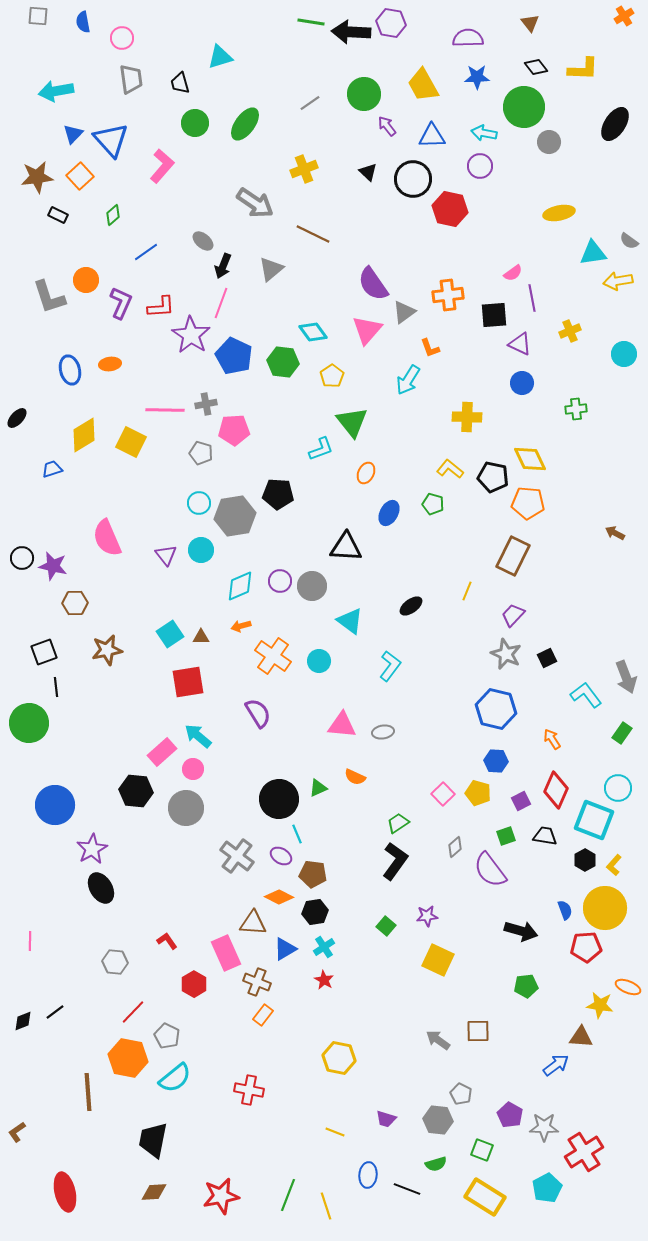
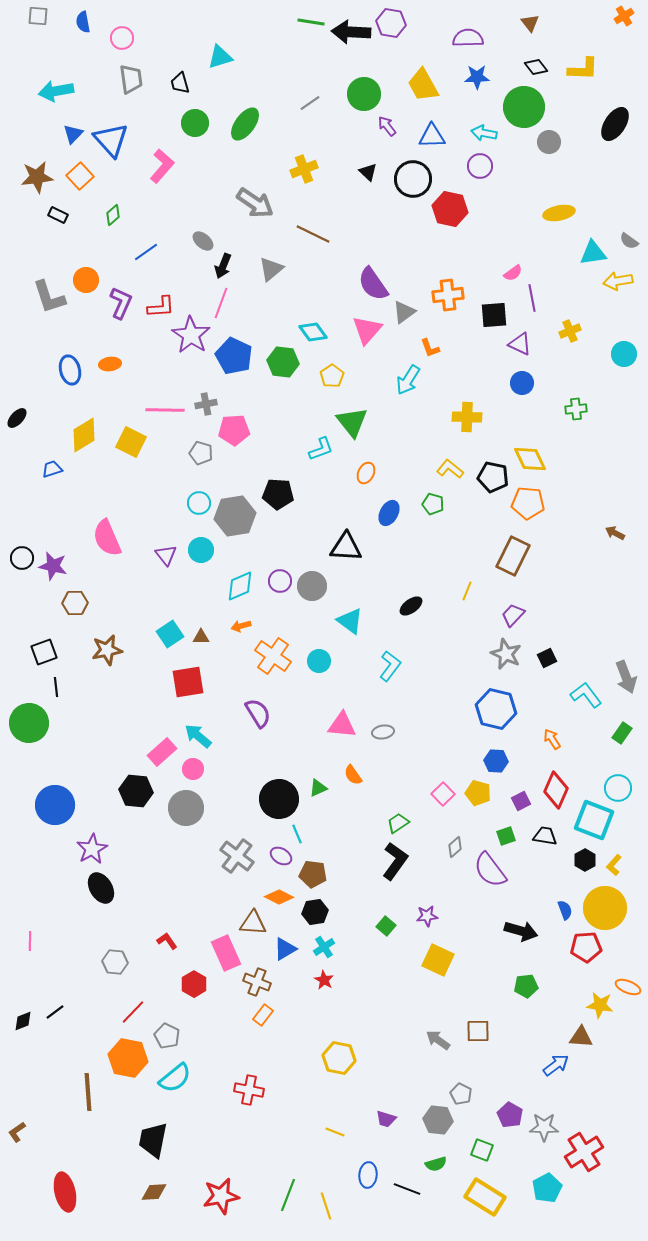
orange semicircle at (355, 777): moved 2 px left, 2 px up; rotated 30 degrees clockwise
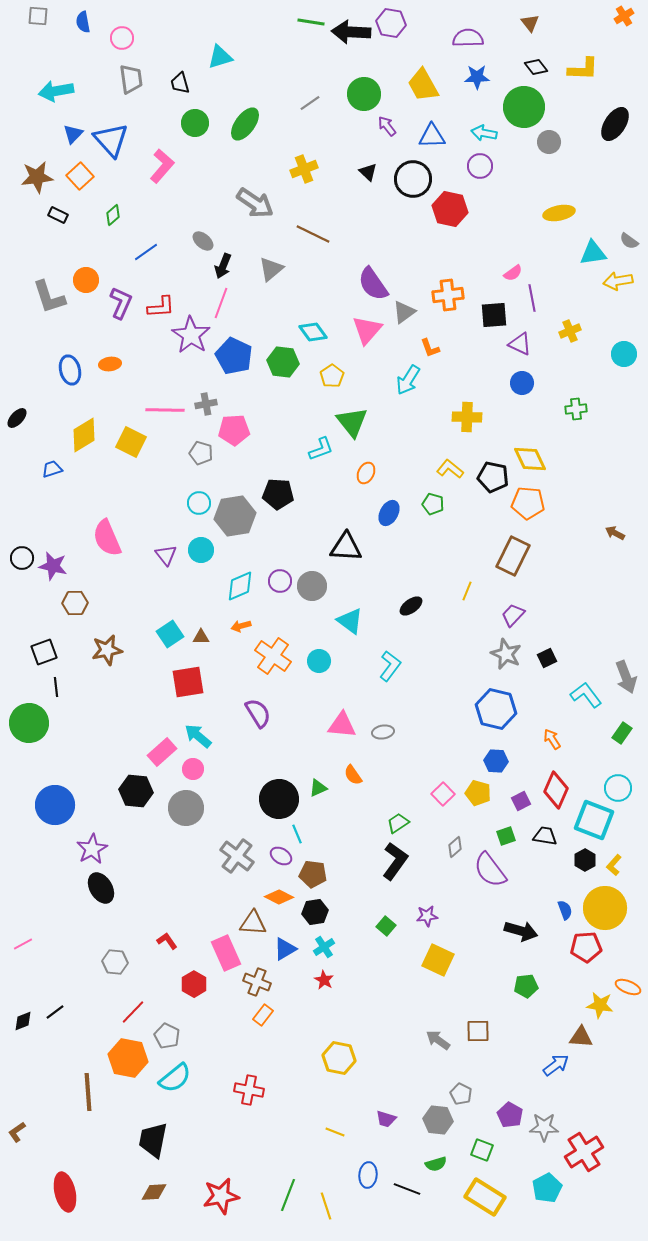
pink line at (30, 941): moved 7 px left, 3 px down; rotated 60 degrees clockwise
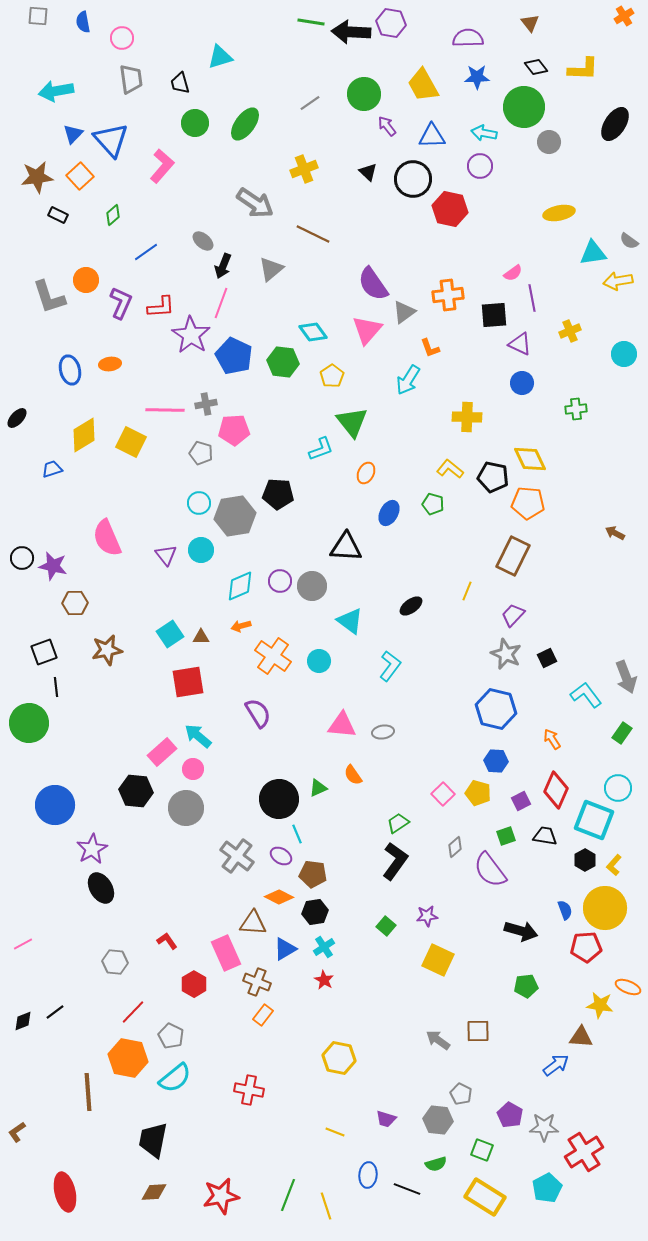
gray pentagon at (167, 1036): moved 4 px right
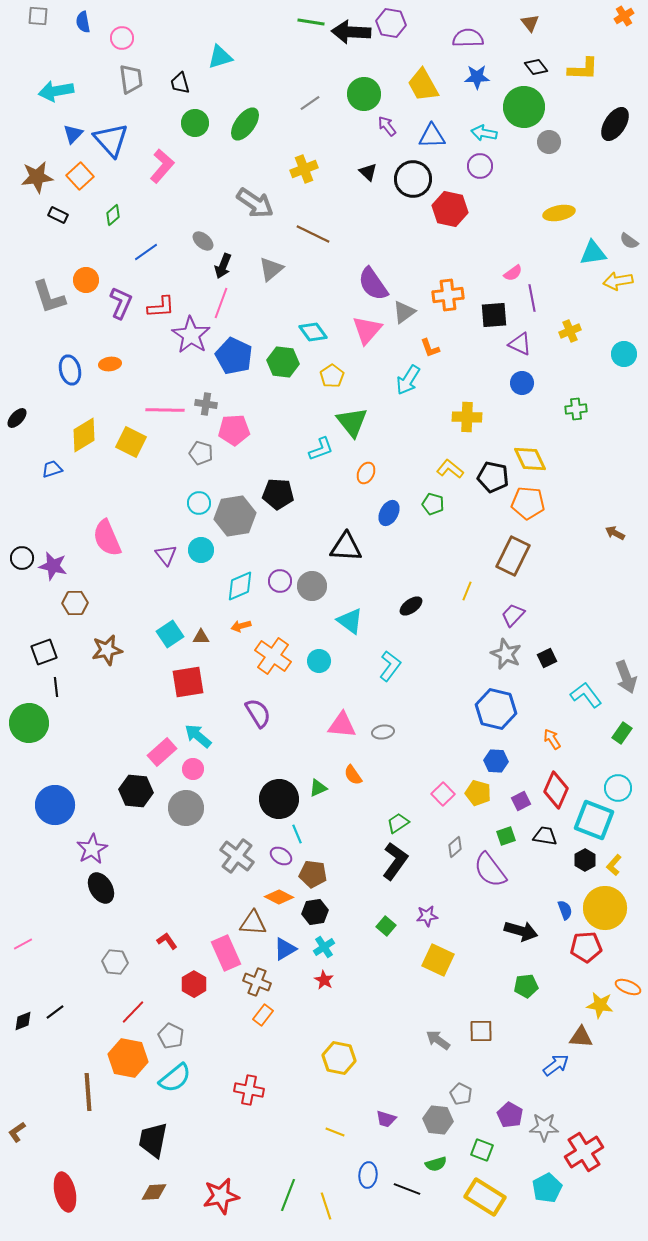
gray cross at (206, 404): rotated 20 degrees clockwise
brown square at (478, 1031): moved 3 px right
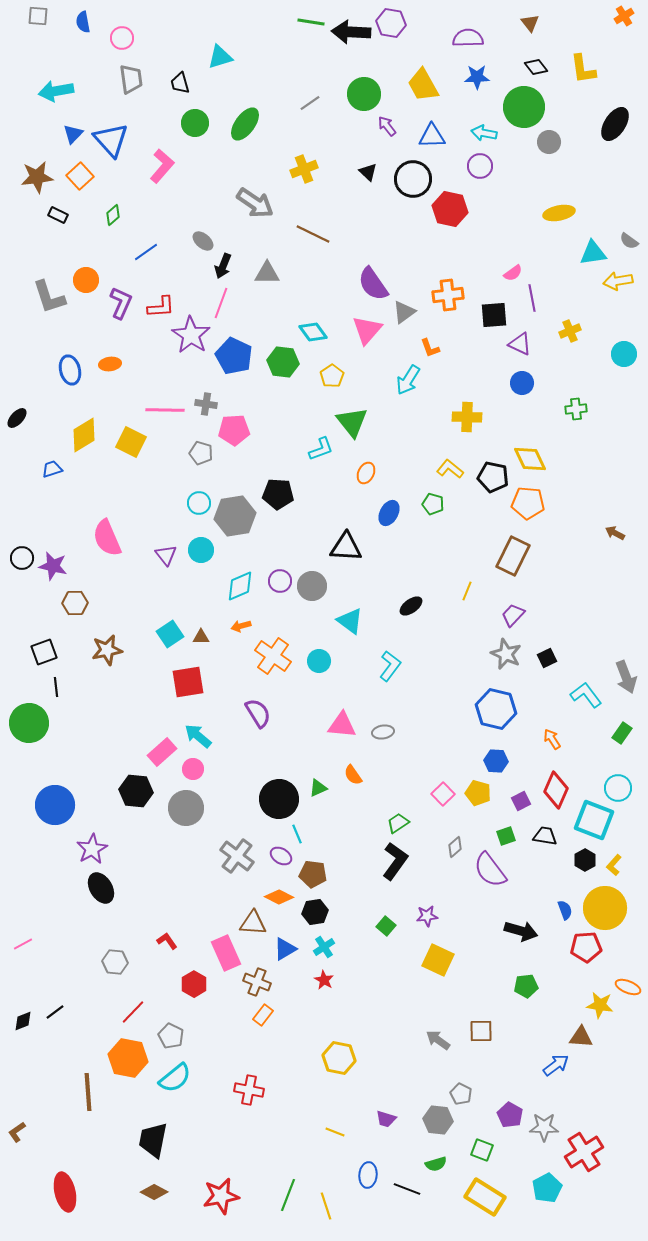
yellow L-shape at (583, 69): rotated 80 degrees clockwise
gray triangle at (271, 269): moved 4 px left, 4 px down; rotated 40 degrees clockwise
brown diamond at (154, 1192): rotated 32 degrees clockwise
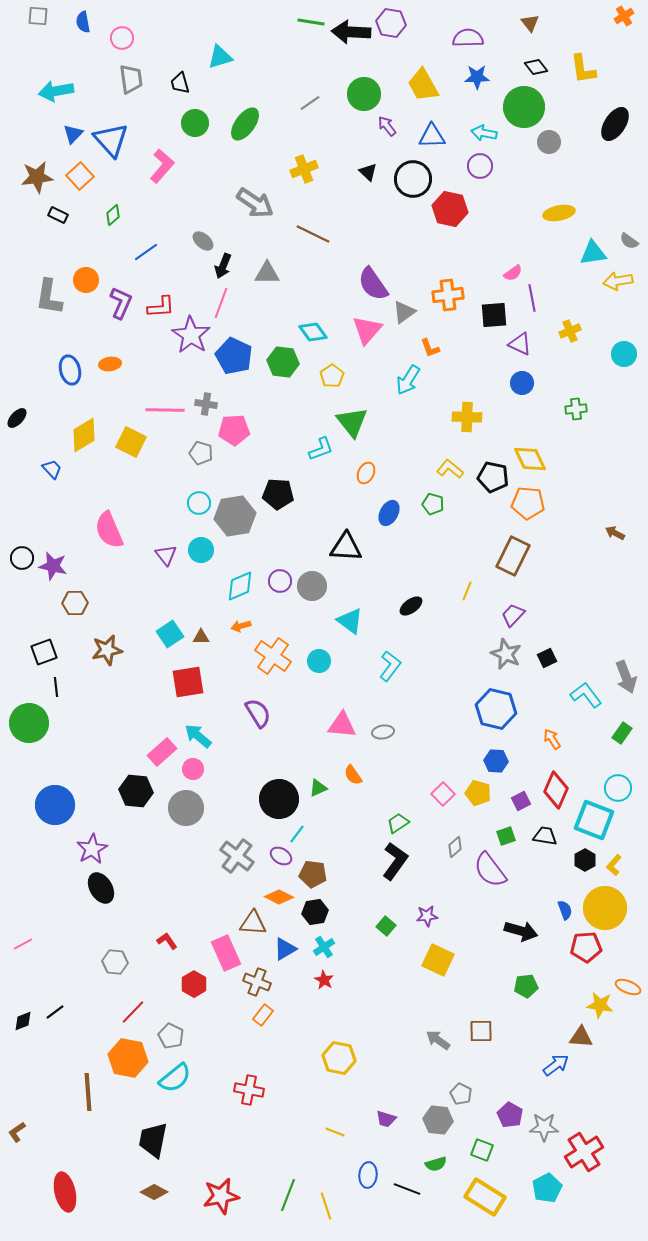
gray L-shape at (49, 297): rotated 27 degrees clockwise
blue trapezoid at (52, 469): rotated 65 degrees clockwise
pink semicircle at (107, 538): moved 2 px right, 8 px up
cyan line at (297, 834): rotated 60 degrees clockwise
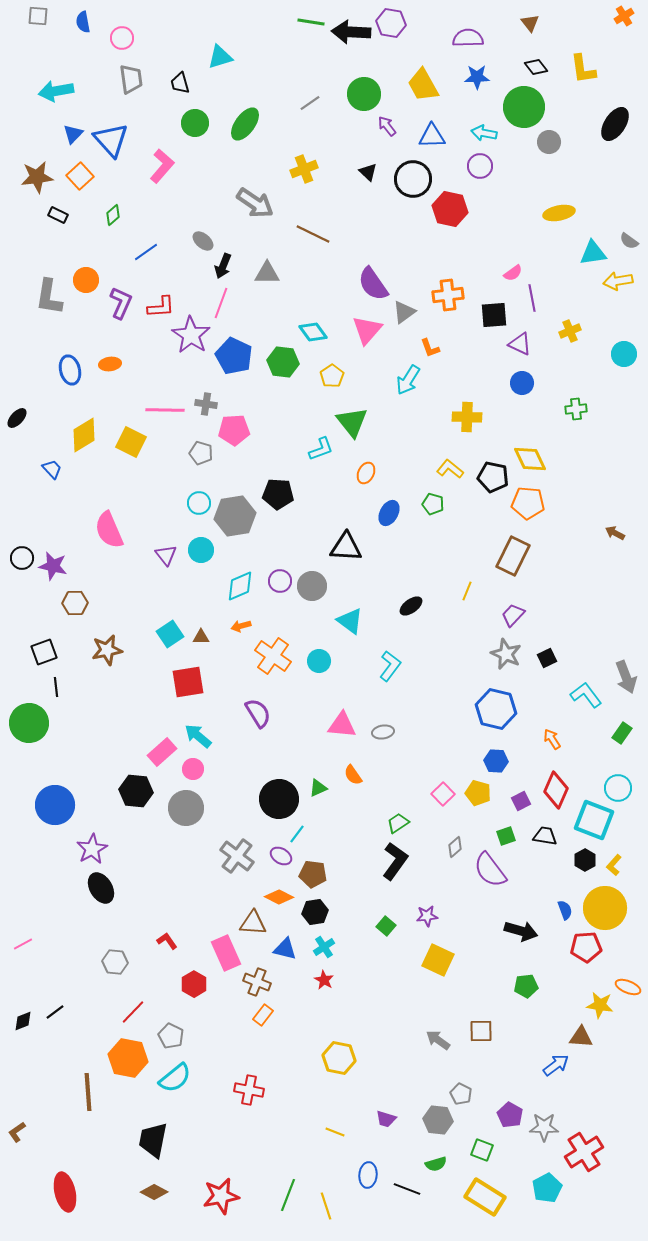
blue triangle at (285, 949): rotated 45 degrees clockwise
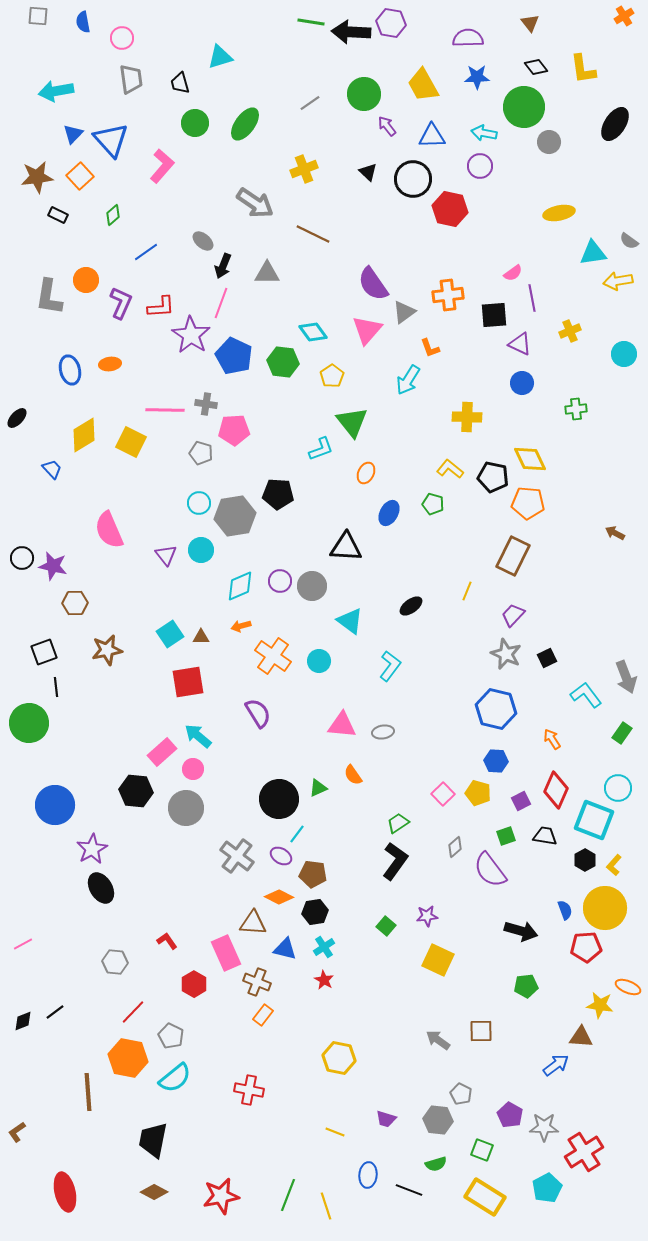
black line at (407, 1189): moved 2 px right, 1 px down
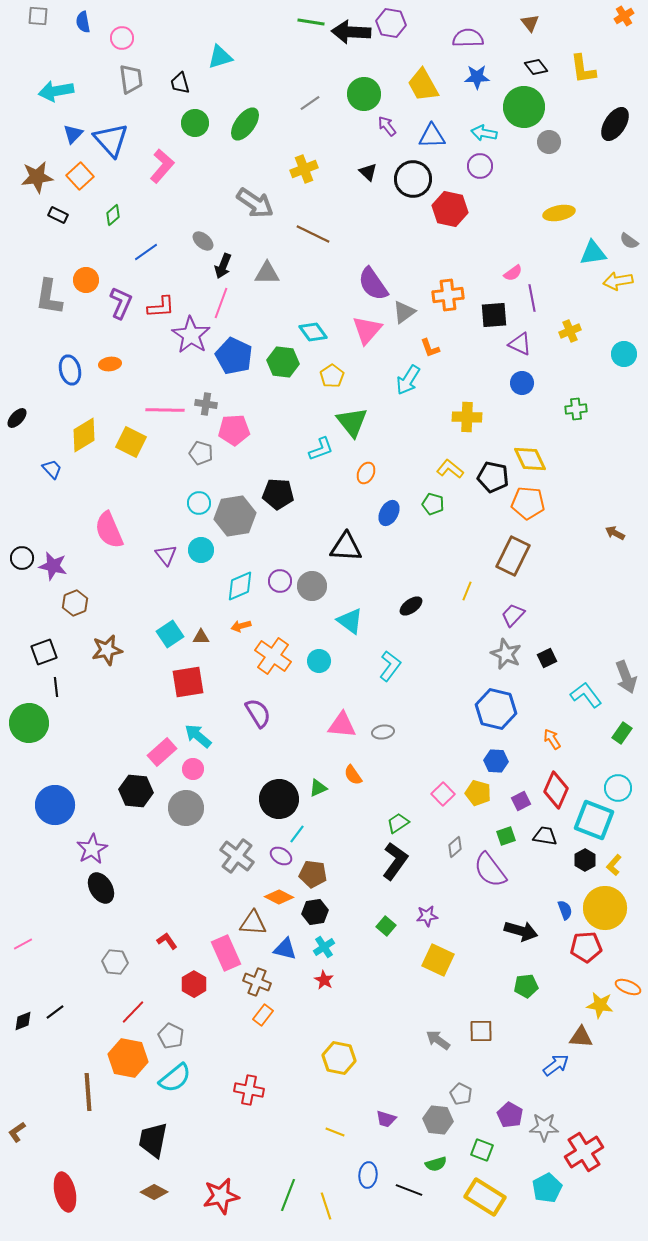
brown hexagon at (75, 603): rotated 20 degrees counterclockwise
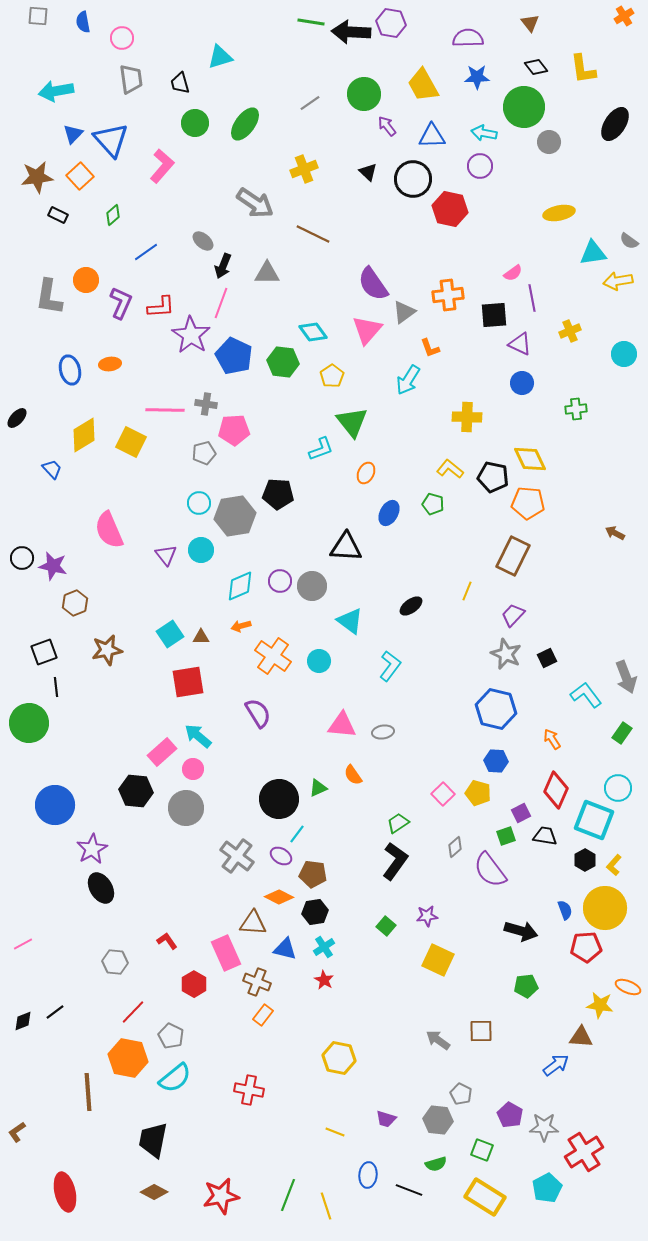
gray pentagon at (201, 453): moved 3 px right; rotated 30 degrees counterclockwise
purple square at (521, 801): moved 12 px down
